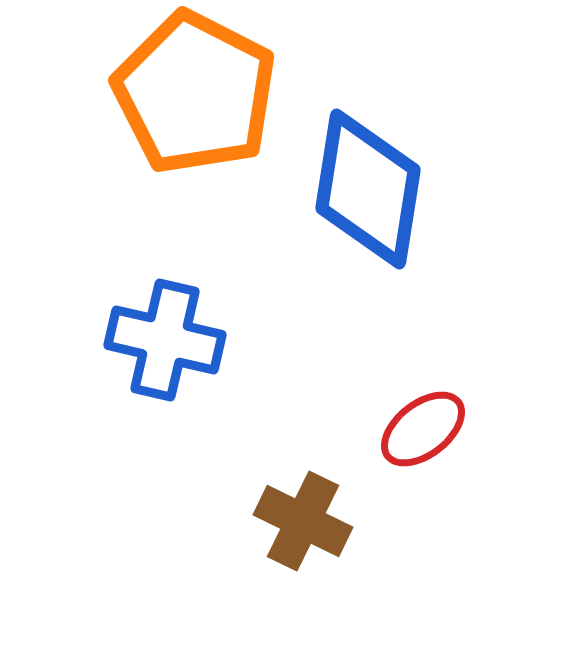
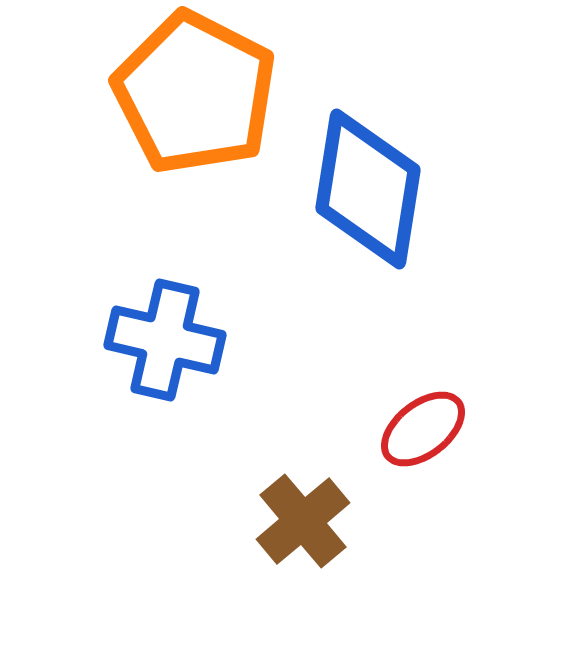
brown cross: rotated 24 degrees clockwise
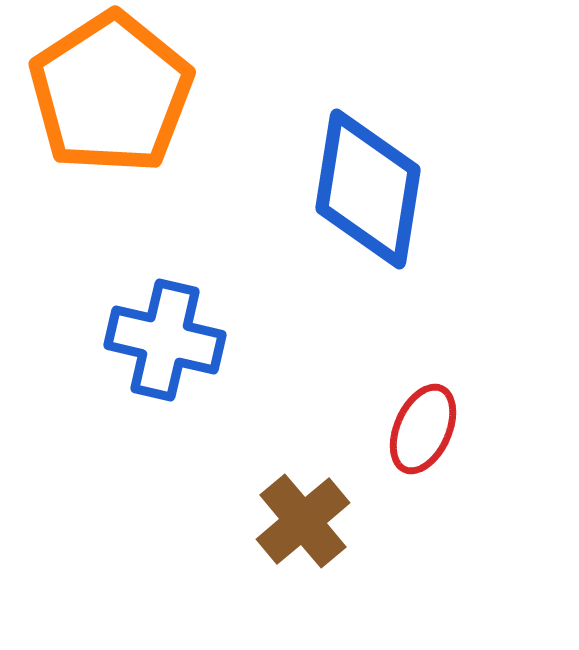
orange pentagon: moved 84 px left; rotated 12 degrees clockwise
red ellipse: rotated 28 degrees counterclockwise
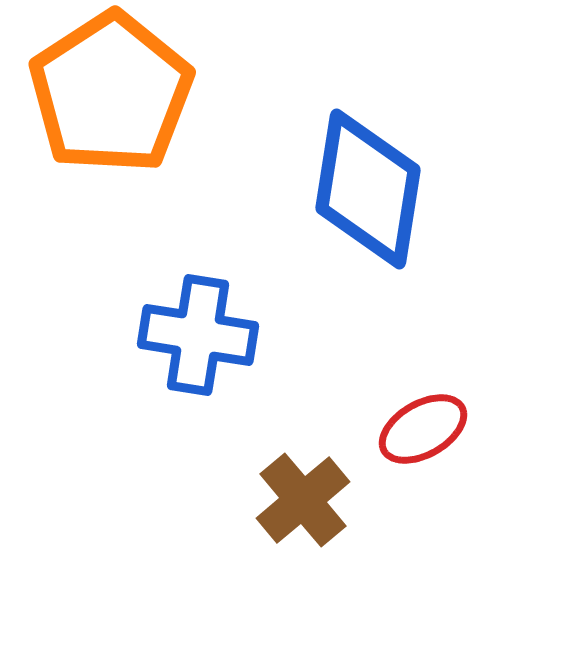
blue cross: moved 33 px right, 5 px up; rotated 4 degrees counterclockwise
red ellipse: rotated 36 degrees clockwise
brown cross: moved 21 px up
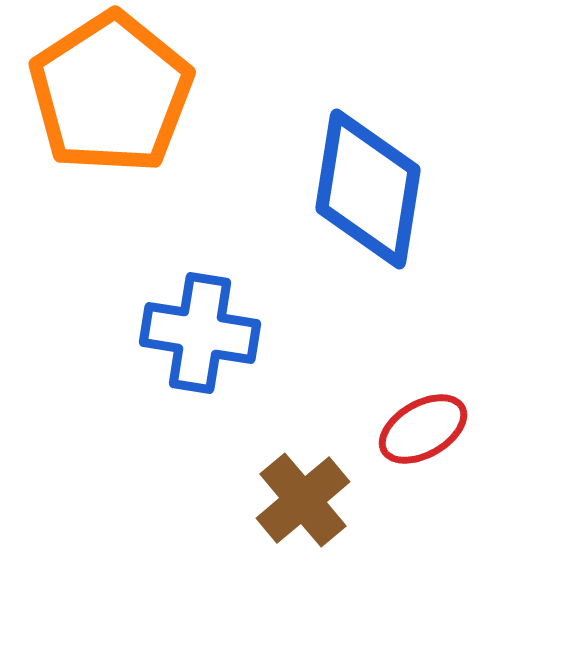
blue cross: moved 2 px right, 2 px up
